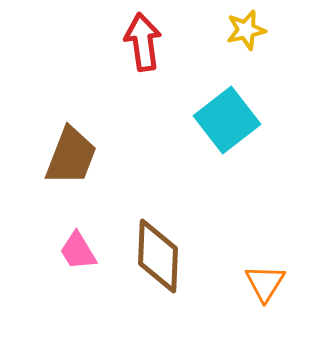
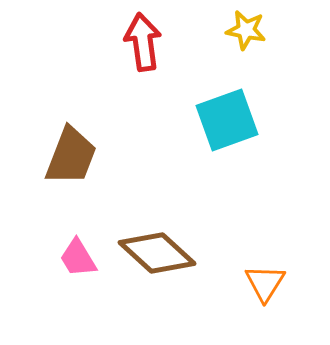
yellow star: rotated 24 degrees clockwise
cyan square: rotated 18 degrees clockwise
pink trapezoid: moved 7 px down
brown diamond: moved 1 px left, 3 px up; rotated 50 degrees counterclockwise
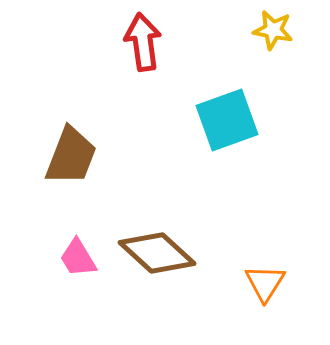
yellow star: moved 27 px right
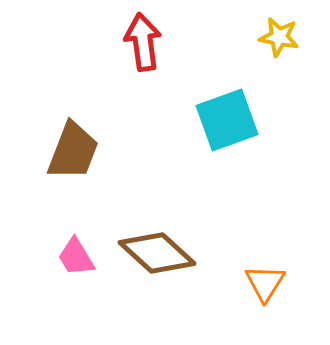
yellow star: moved 6 px right, 7 px down
brown trapezoid: moved 2 px right, 5 px up
pink trapezoid: moved 2 px left, 1 px up
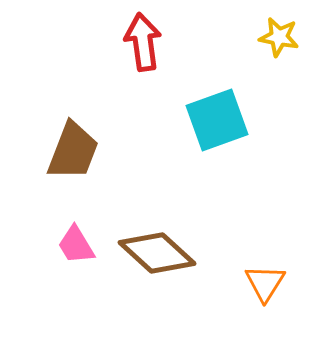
cyan square: moved 10 px left
pink trapezoid: moved 12 px up
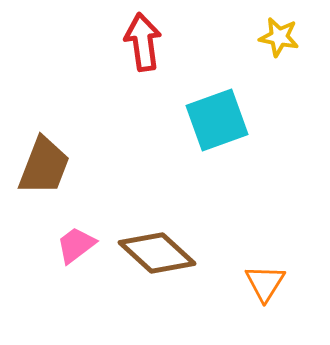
brown trapezoid: moved 29 px left, 15 px down
pink trapezoid: rotated 84 degrees clockwise
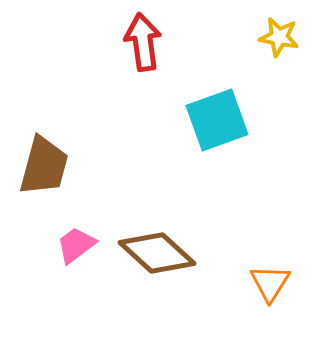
brown trapezoid: rotated 6 degrees counterclockwise
orange triangle: moved 5 px right
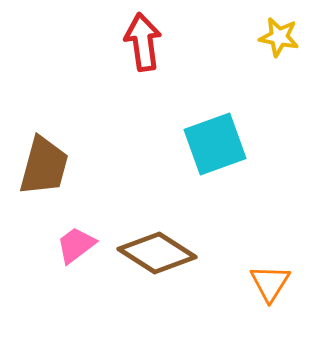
cyan square: moved 2 px left, 24 px down
brown diamond: rotated 10 degrees counterclockwise
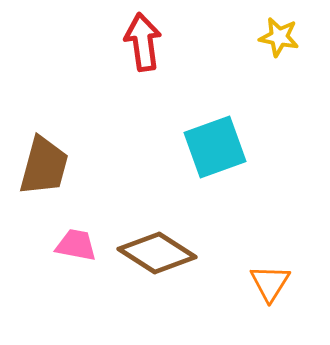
cyan square: moved 3 px down
pink trapezoid: rotated 48 degrees clockwise
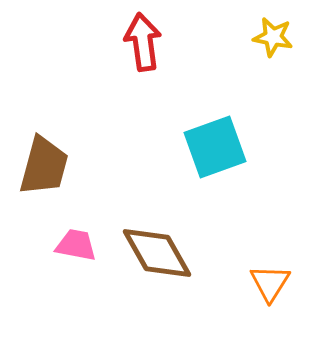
yellow star: moved 6 px left
brown diamond: rotated 28 degrees clockwise
